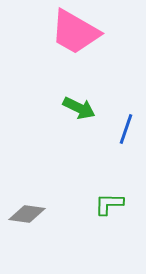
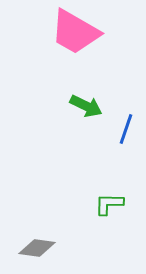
green arrow: moved 7 px right, 2 px up
gray diamond: moved 10 px right, 34 px down
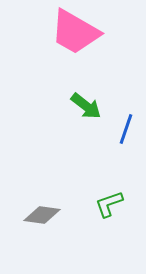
green arrow: rotated 12 degrees clockwise
green L-shape: rotated 20 degrees counterclockwise
gray diamond: moved 5 px right, 33 px up
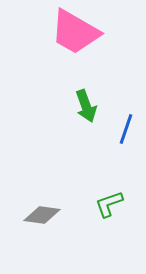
green arrow: rotated 32 degrees clockwise
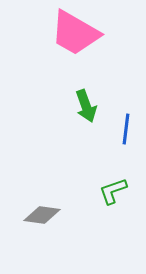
pink trapezoid: moved 1 px down
blue line: rotated 12 degrees counterclockwise
green L-shape: moved 4 px right, 13 px up
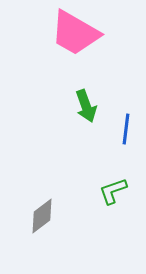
gray diamond: moved 1 px down; rotated 45 degrees counterclockwise
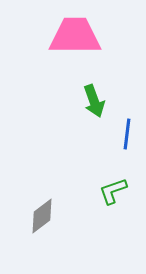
pink trapezoid: moved 3 px down; rotated 150 degrees clockwise
green arrow: moved 8 px right, 5 px up
blue line: moved 1 px right, 5 px down
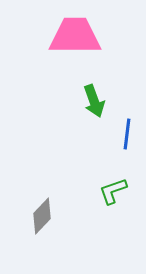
gray diamond: rotated 9 degrees counterclockwise
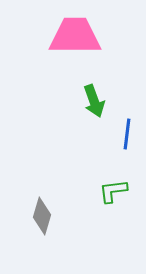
green L-shape: rotated 12 degrees clockwise
gray diamond: rotated 27 degrees counterclockwise
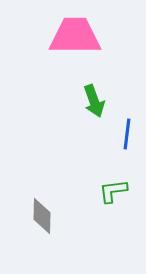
gray diamond: rotated 15 degrees counterclockwise
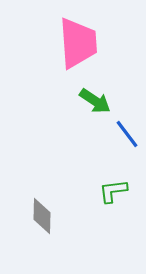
pink trapezoid: moved 3 px right, 7 px down; rotated 86 degrees clockwise
green arrow: moved 1 px right; rotated 36 degrees counterclockwise
blue line: rotated 44 degrees counterclockwise
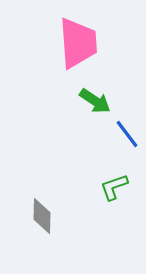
green L-shape: moved 1 px right, 4 px up; rotated 12 degrees counterclockwise
